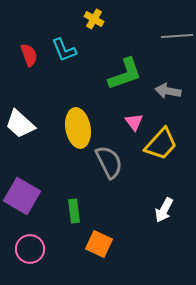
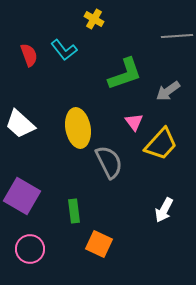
cyan L-shape: rotated 16 degrees counterclockwise
gray arrow: rotated 45 degrees counterclockwise
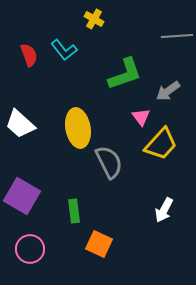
pink triangle: moved 7 px right, 5 px up
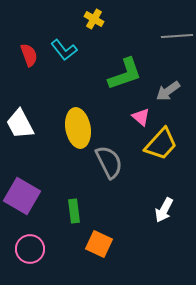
pink triangle: rotated 12 degrees counterclockwise
white trapezoid: rotated 20 degrees clockwise
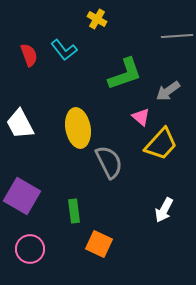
yellow cross: moved 3 px right
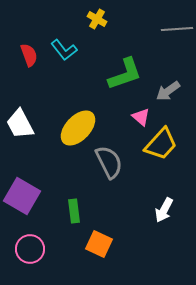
gray line: moved 7 px up
yellow ellipse: rotated 54 degrees clockwise
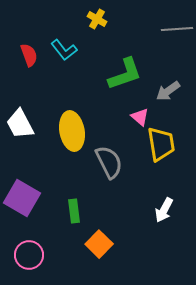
pink triangle: moved 1 px left
yellow ellipse: moved 6 px left, 3 px down; rotated 54 degrees counterclockwise
yellow trapezoid: rotated 51 degrees counterclockwise
purple square: moved 2 px down
orange square: rotated 20 degrees clockwise
pink circle: moved 1 px left, 6 px down
